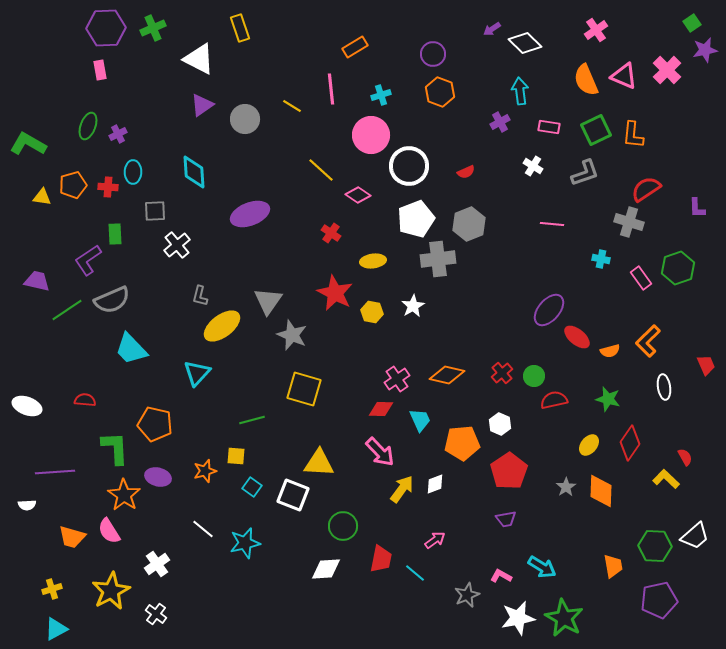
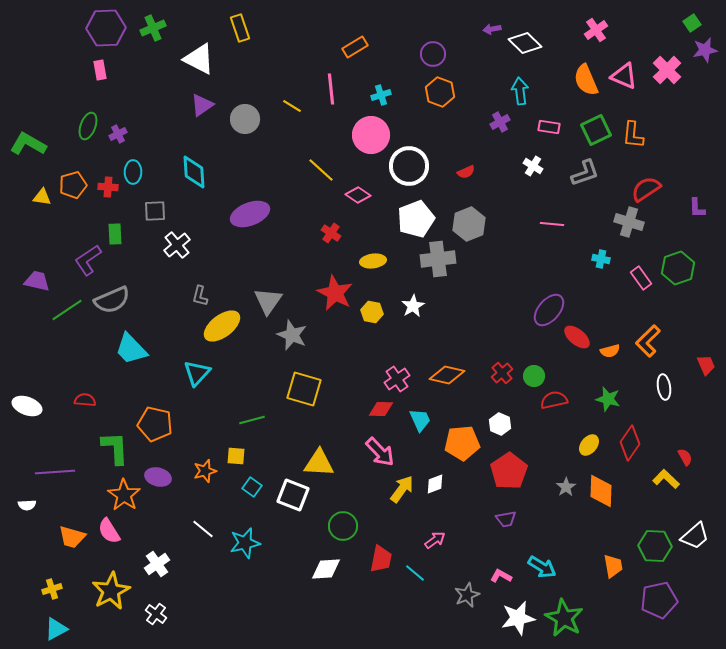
purple arrow at (492, 29): rotated 24 degrees clockwise
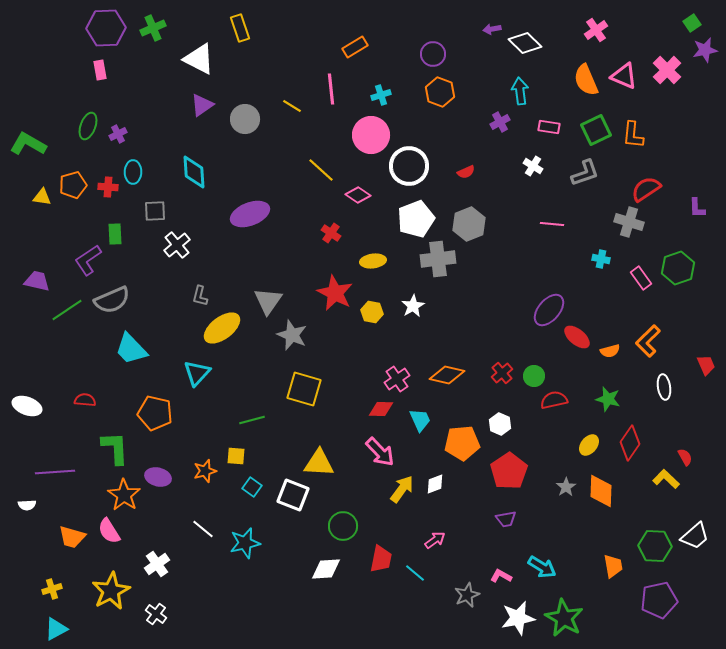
yellow ellipse at (222, 326): moved 2 px down
orange pentagon at (155, 424): moved 11 px up
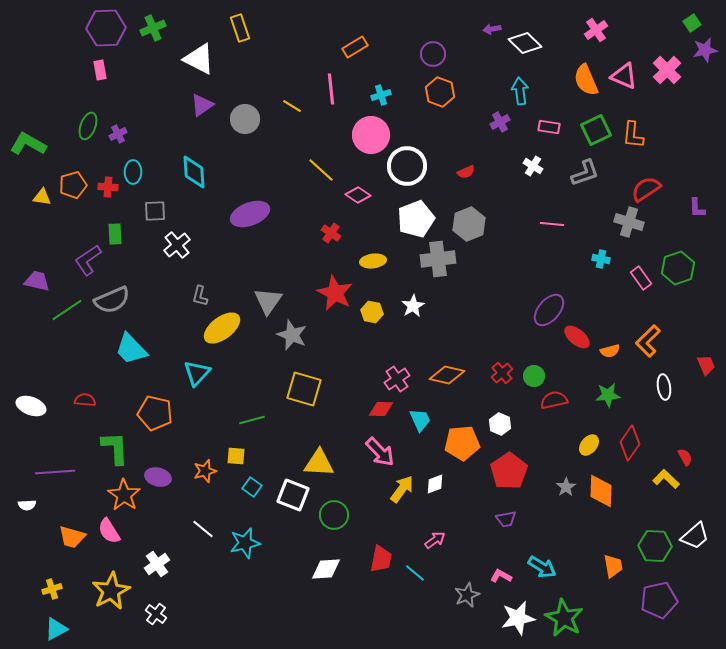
white circle at (409, 166): moved 2 px left
green star at (608, 399): moved 4 px up; rotated 20 degrees counterclockwise
white ellipse at (27, 406): moved 4 px right
green circle at (343, 526): moved 9 px left, 11 px up
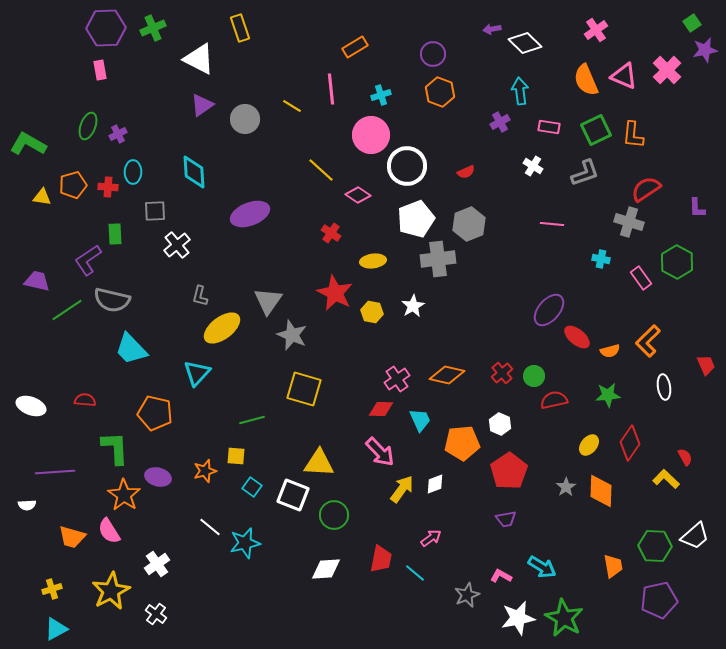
green hexagon at (678, 268): moved 1 px left, 6 px up; rotated 12 degrees counterclockwise
gray semicircle at (112, 300): rotated 36 degrees clockwise
white line at (203, 529): moved 7 px right, 2 px up
pink arrow at (435, 540): moved 4 px left, 2 px up
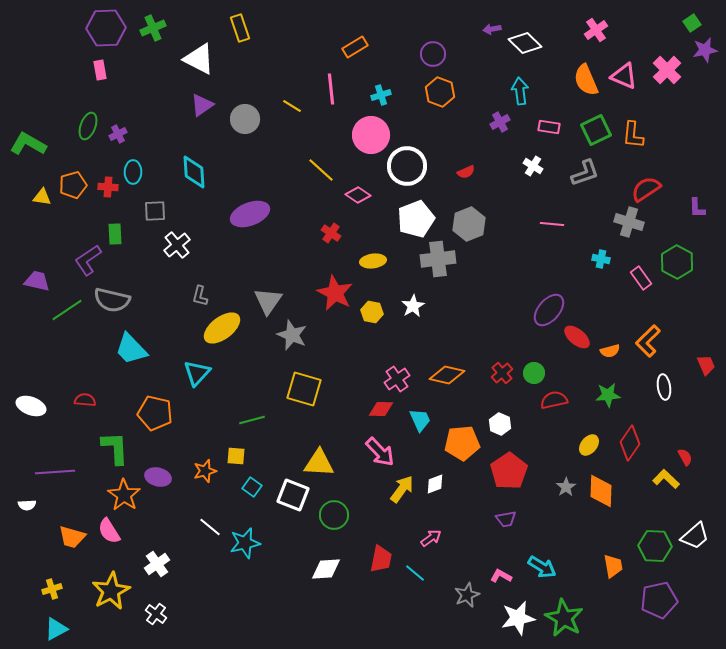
green circle at (534, 376): moved 3 px up
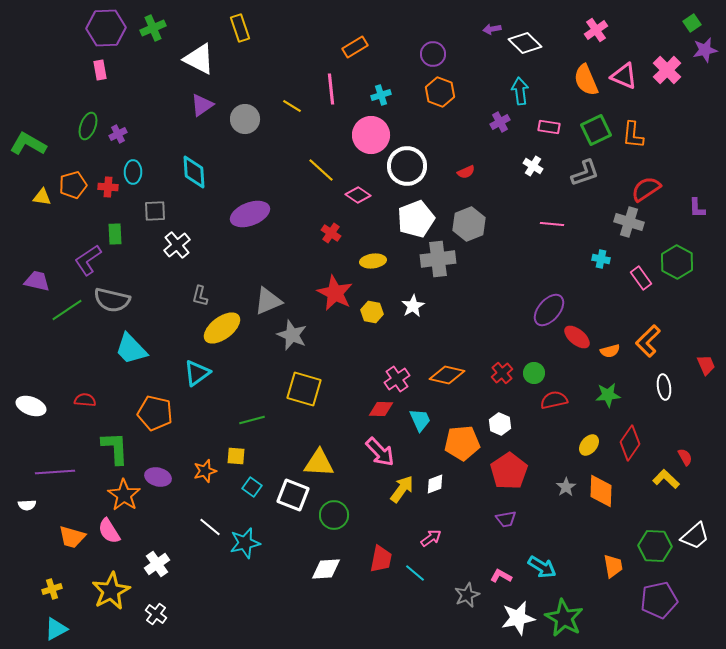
gray triangle at (268, 301): rotated 32 degrees clockwise
cyan triangle at (197, 373): rotated 12 degrees clockwise
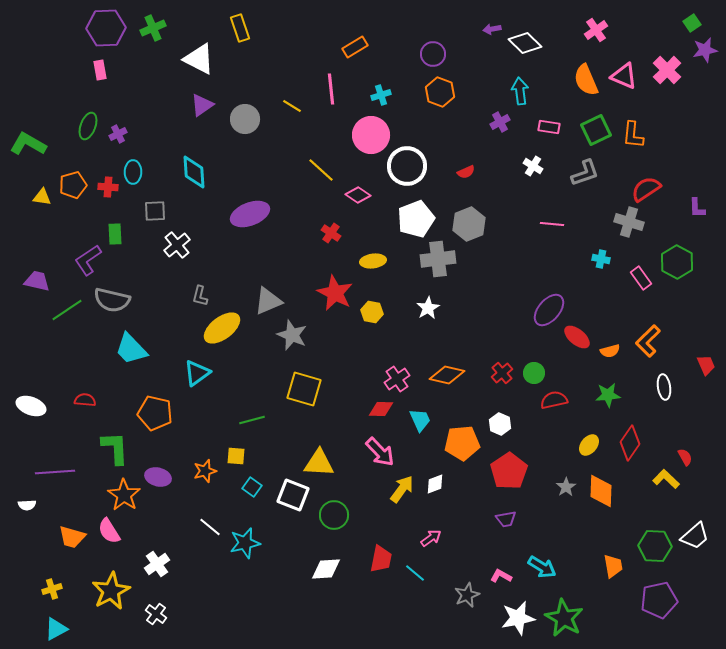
white star at (413, 306): moved 15 px right, 2 px down
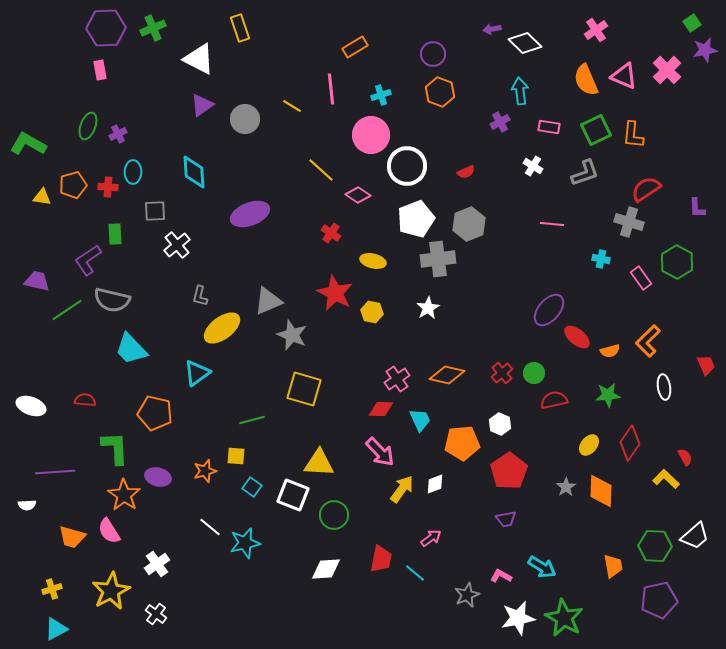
yellow ellipse at (373, 261): rotated 20 degrees clockwise
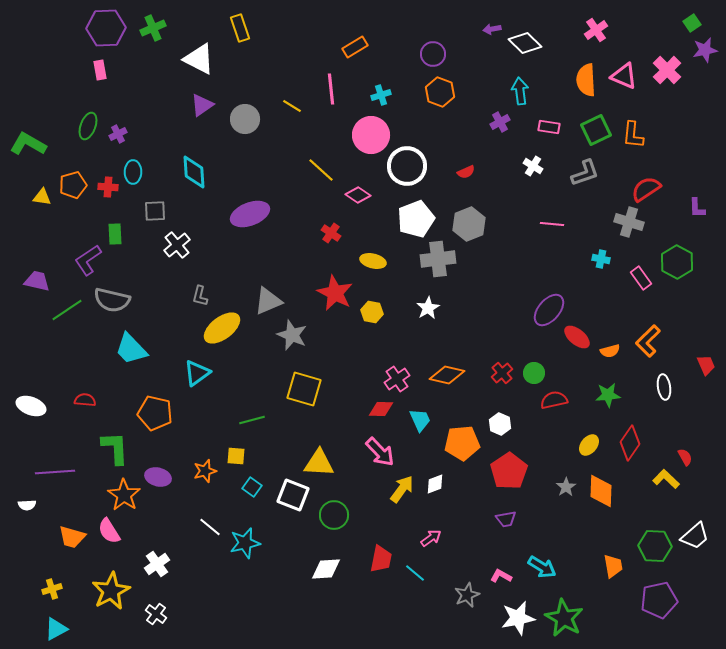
orange semicircle at (586, 80): rotated 20 degrees clockwise
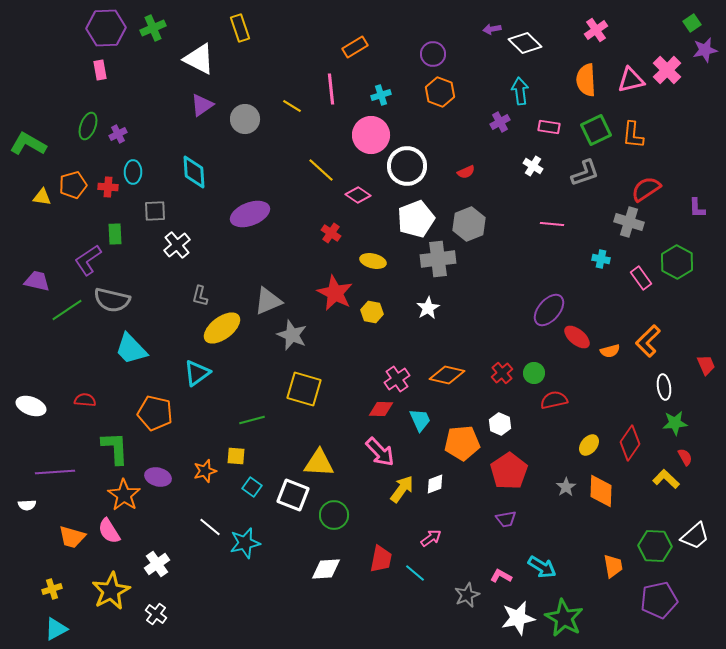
pink triangle at (624, 76): moved 7 px right, 4 px down; rotated 36 degrees counterclockwise
green star at (608, 395): moved 67 px right, 28 px down
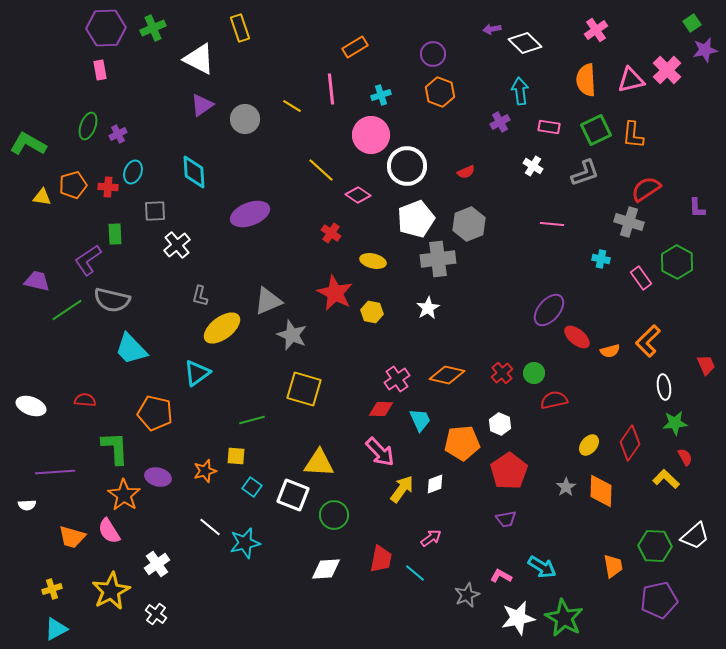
cyan ellipse at (133, 172): rotated 20 degrees clockwise
